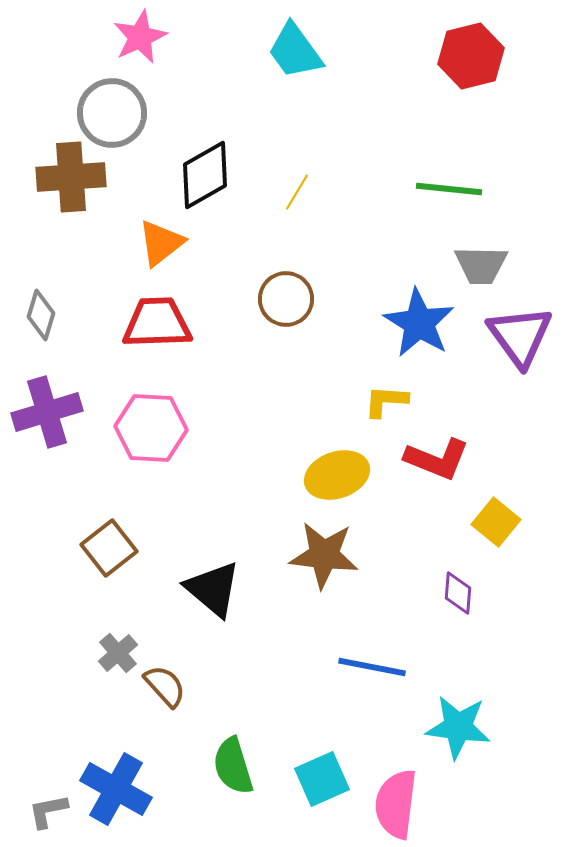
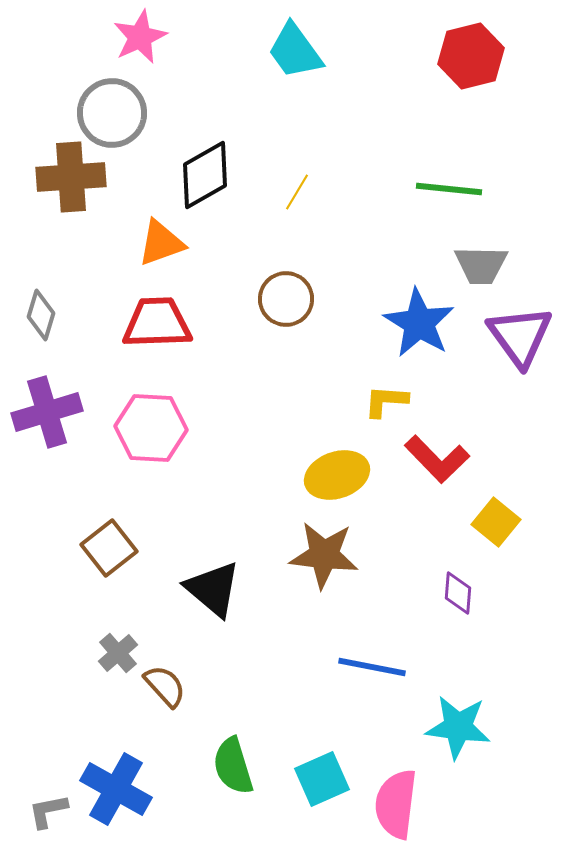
orange triangle: rotated 18 degrees clockwise
red L-shape: rotated 24 degrees clockwise
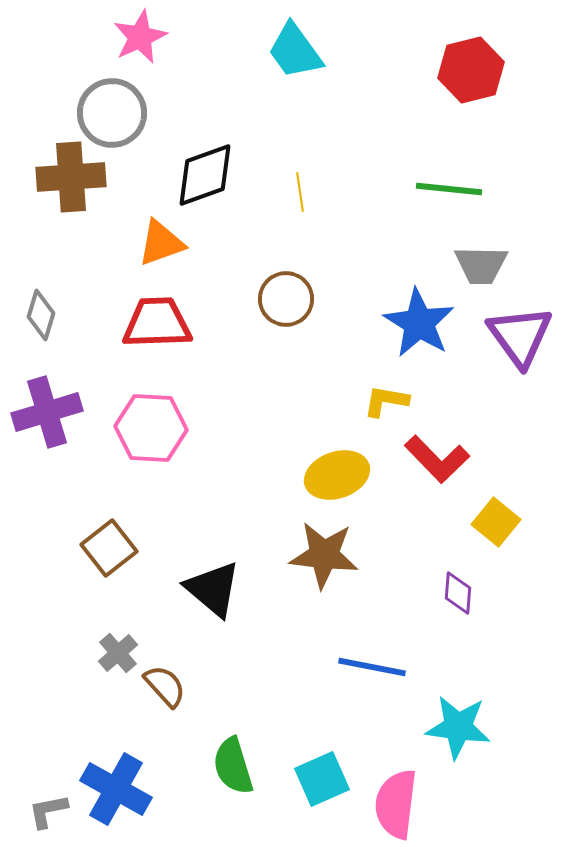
red hexagon: moved 14 px down
black diamond: rotated 10 degrees clockwise
yellow line: moved 3 px right; rotated 39 degrees counterclockwise
yellow L-shape: rotated 6 degrees clockwise
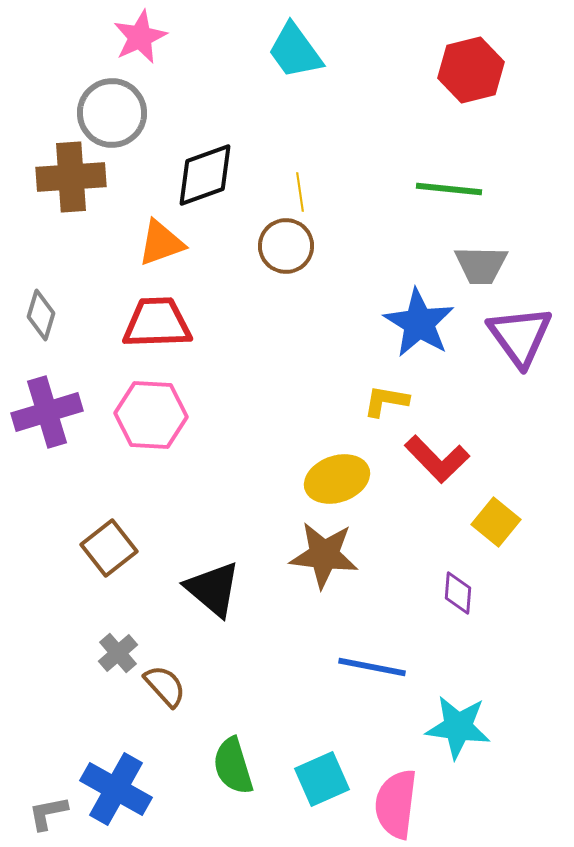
brown circle: moved 53 px up
pink hexagon: moved 13 px up
yellow ellipse: moved 4 px down
gray L-shape: moved 2 px down
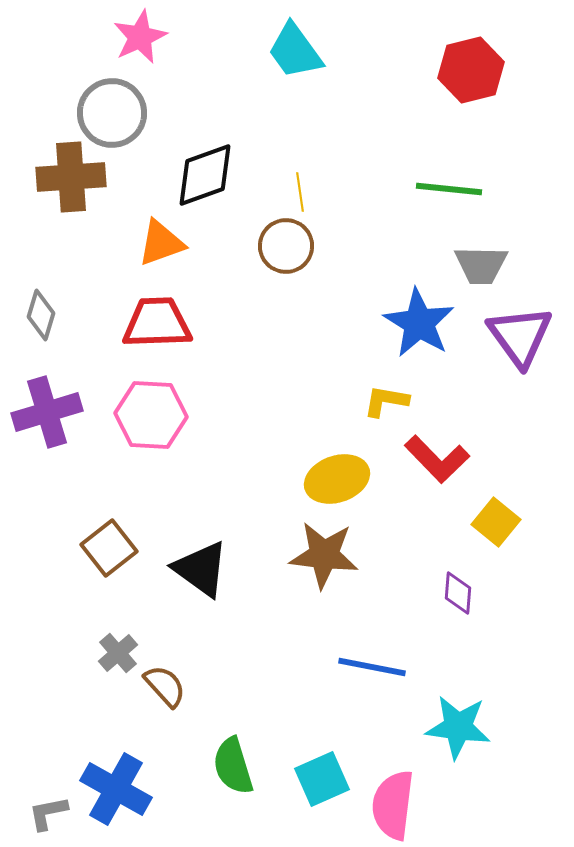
black triangle: moved 12 px left, 20 px up; rotated 4 degrees counterclockwise
pink semicircle: moved 3 px left, 1 px down
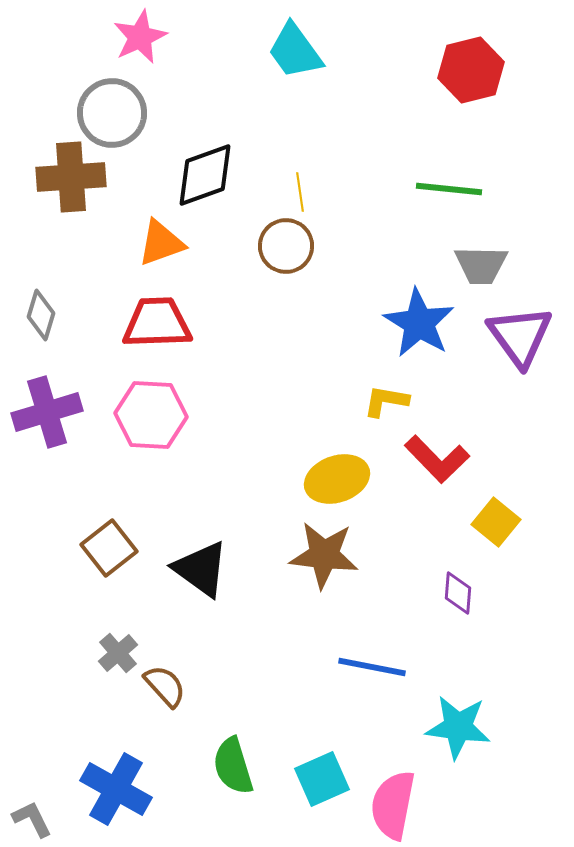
pink semicircle: rotated 4 degrees clockwise
gray L-shape: moved 16 px left, 6 px down; rotated 75 degrees clockwise
